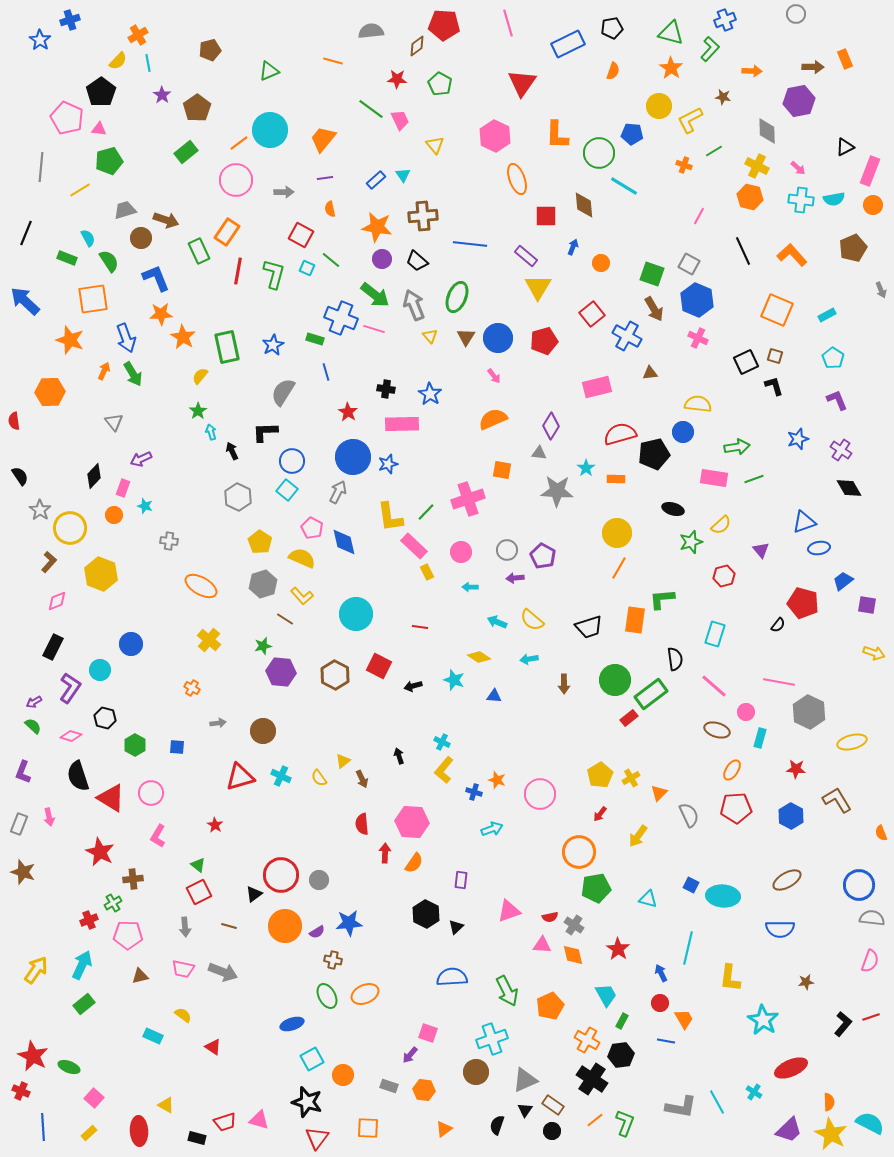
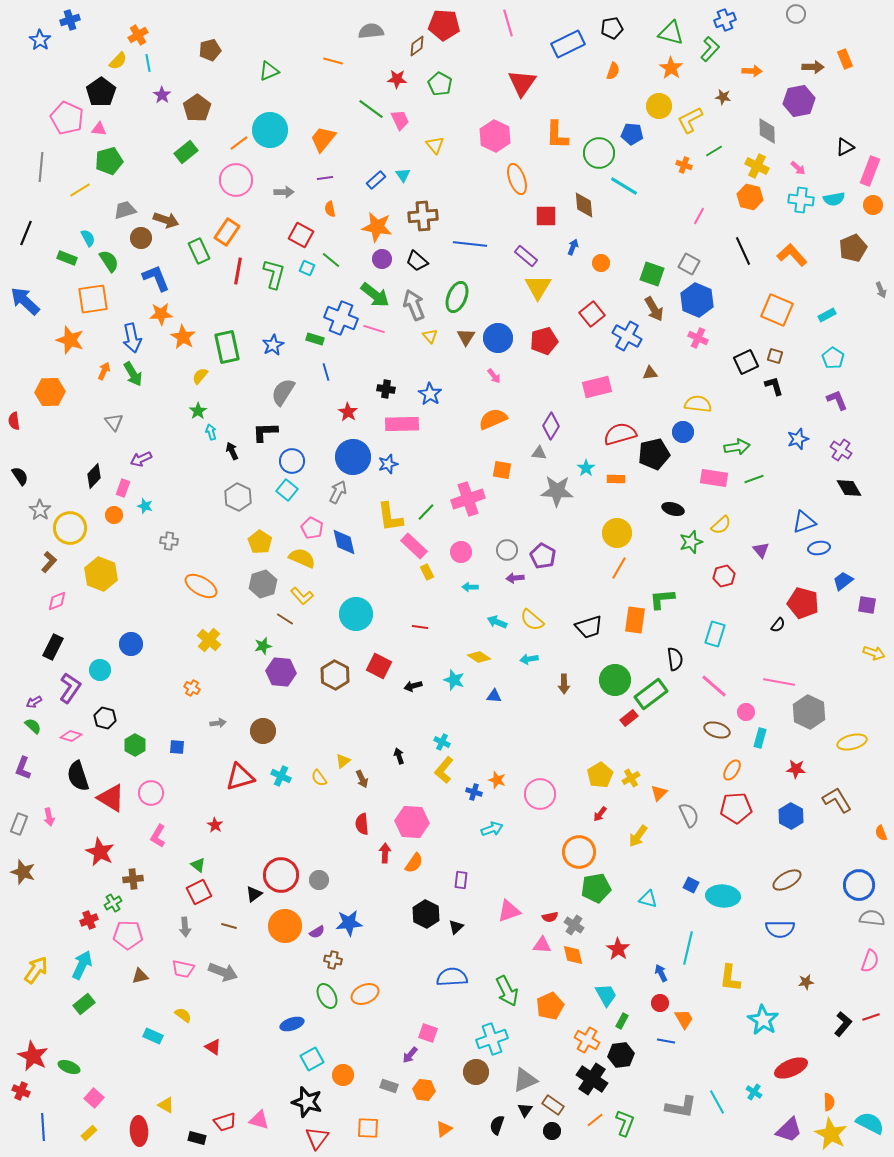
blue arrow at (126, 338): moved 6 px right; rotated 8 degrees clockwise
purple L-shape at (23, 772): moved 4 px up
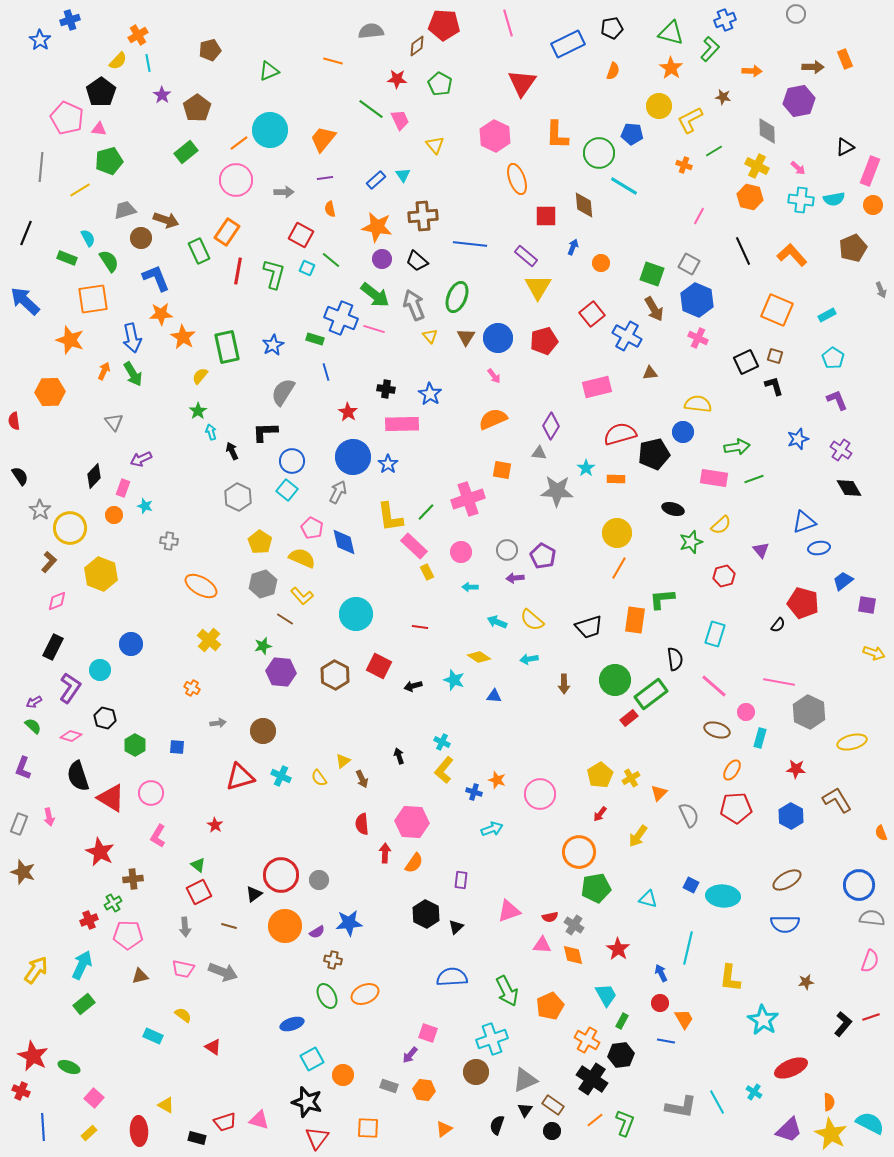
blue star at (388, 464): rotated 18 degrees counterclockwise
blue semicircle at (780, 929): moved 5 px right, 5 px up
